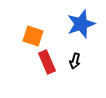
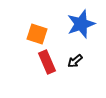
orange square: moved 4 px right, 2 px up
black arrow: rotated 35 degrees clockwise
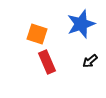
black arrow: moved 15 px right
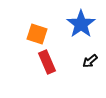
blue star: rotated 16 degrees counterclockwise
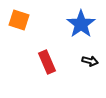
orange square: moved 18 px left, 14 px up
black arrow: rotated 126 degrees counterclockwise
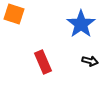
orange square: moved 5 px left, 6 px up
red rectangle: moved 4 px left
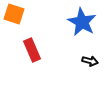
blue star: moved 1 px right, 2 px up; rotated 8 degrees counterclockwise
red rectangle: moved 11 px left, 12 px up
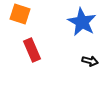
orange square: moved 6 px right
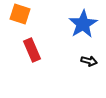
blue star: moved 1 px right, 2 px down; rotated 12 degrees clockwise
black arrow: moved 1 px left
